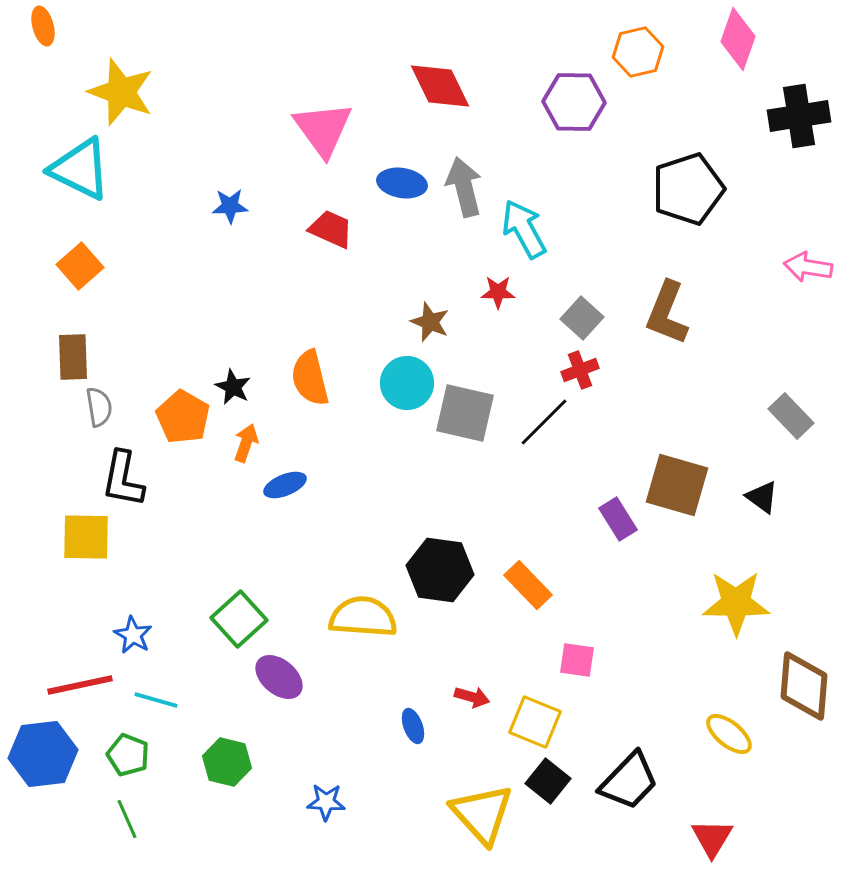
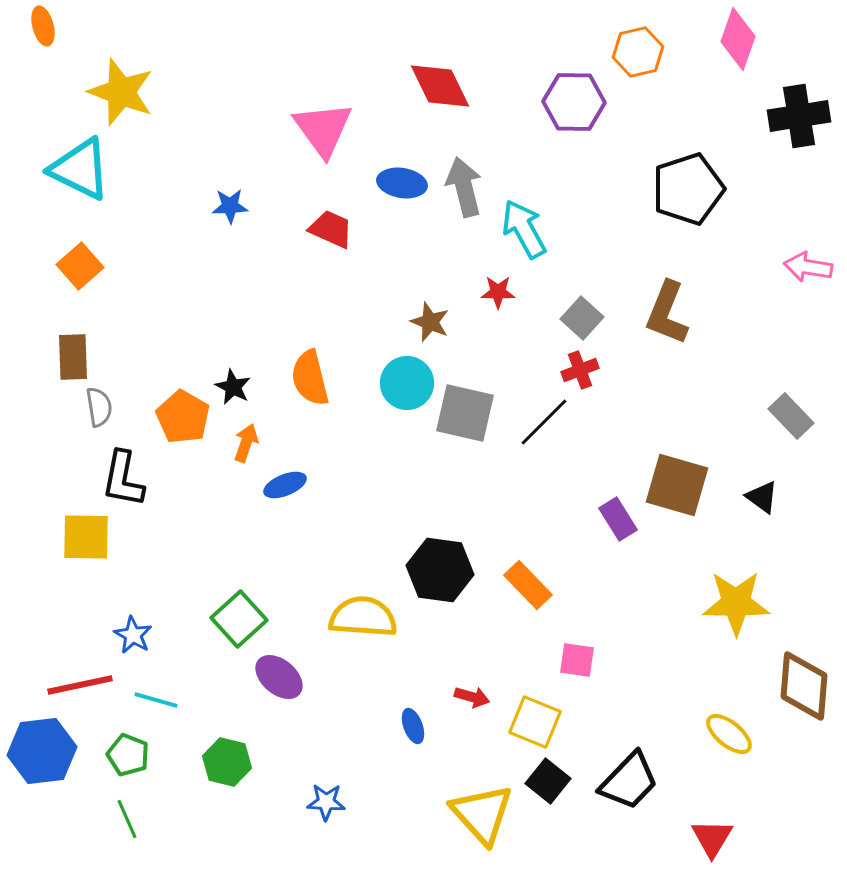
blue hexagon at (43, 754): moved 1 px left, 3 px up
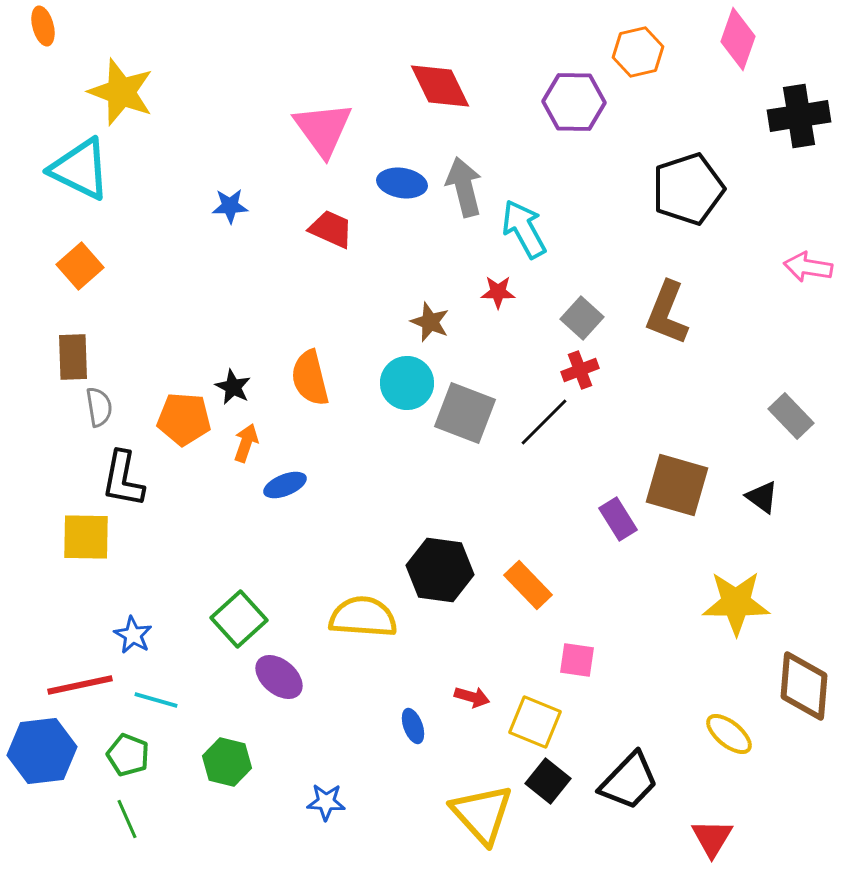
gray square at (465, 413): rotated 8 degrees clockwise
orange pentagon at (183, 417): moved 1 px right, 2 px down; rotated 26 degrees counterclockwise
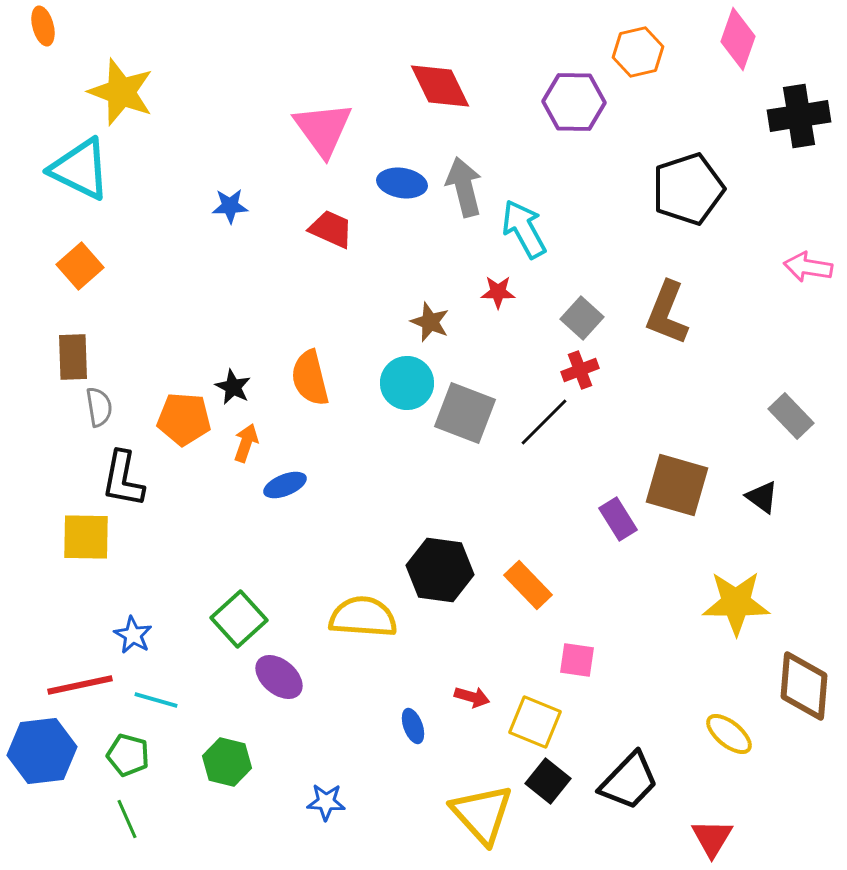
green pentagon at (128, 755): rotated 6 degrees counterclockwise
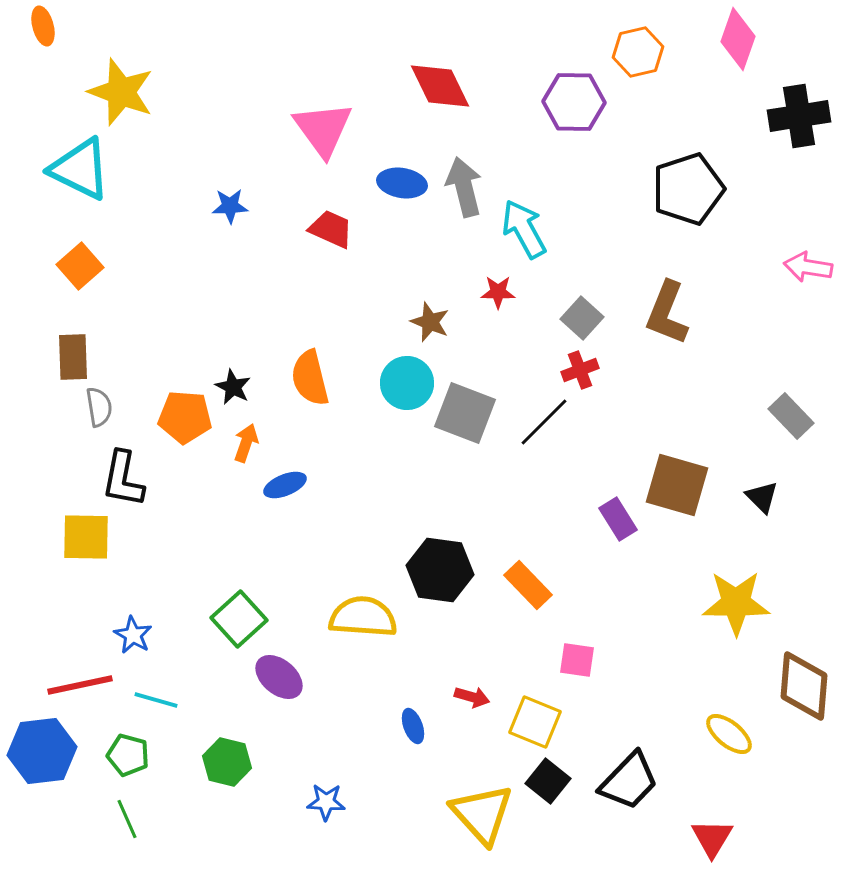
orange pentagon at (184, 419): moved 1 px right, 2 px up
black triangle at (762, 497): rotated 9 degrees clockwise
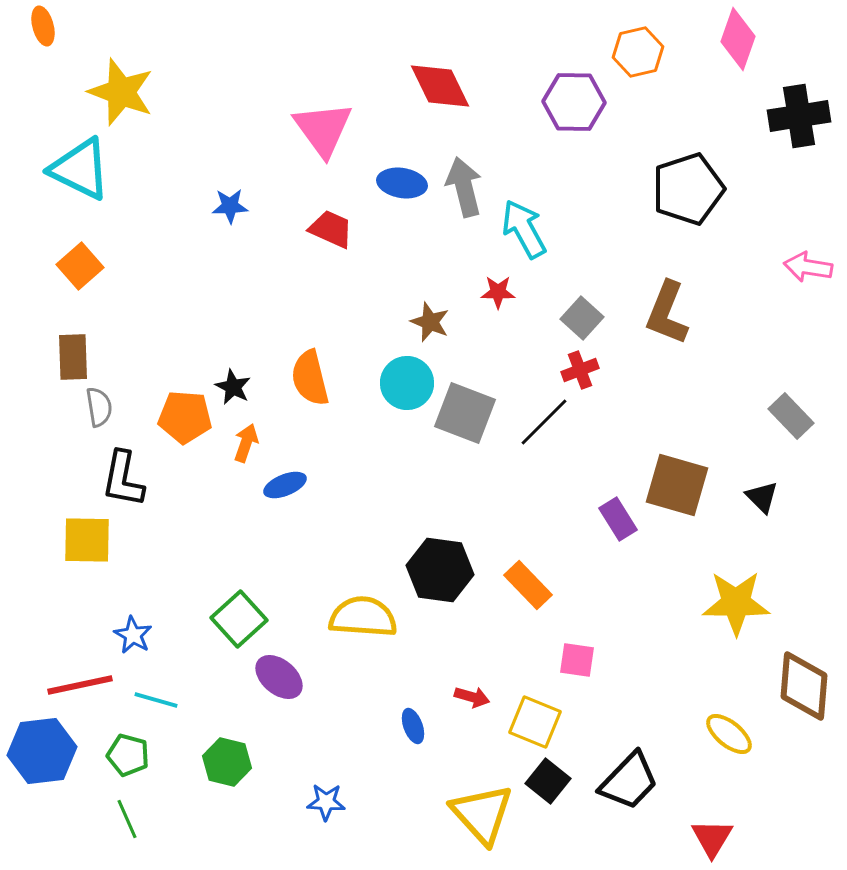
yellow square at (86, 537): moved 1 px right, 3 px down
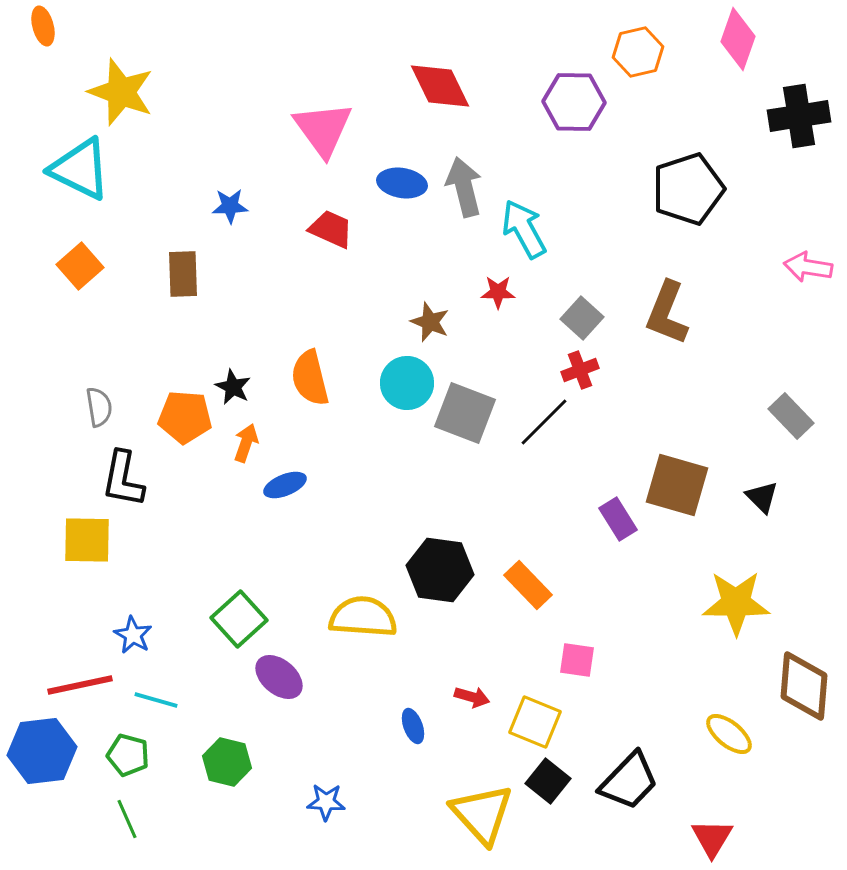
brown rectangle at (73, 357): moved 110 px right, 83 px up
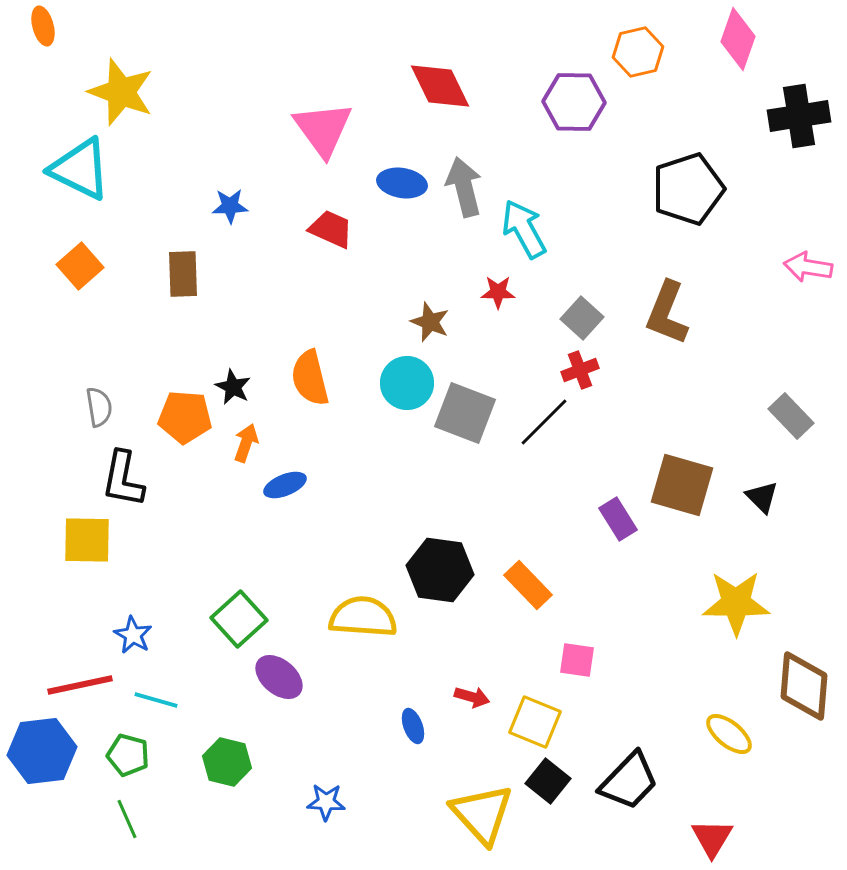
brown square at (677, 485): moved 5 px right
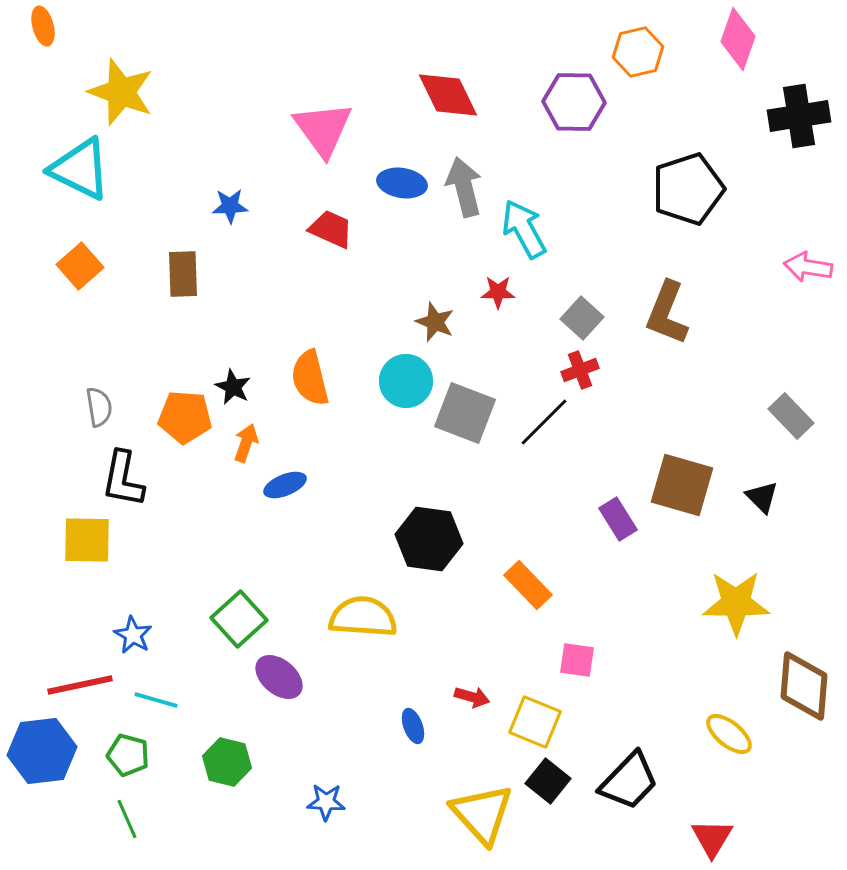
red diamond at (440, 86): moved 8 px right, 9 px down
brown star at (430, 322): moved 5 px right
cyan circle at (407, 383): moved 1 px left, 2 px up
black hexagon at (440, 570): moved 11 px left, 31 px up
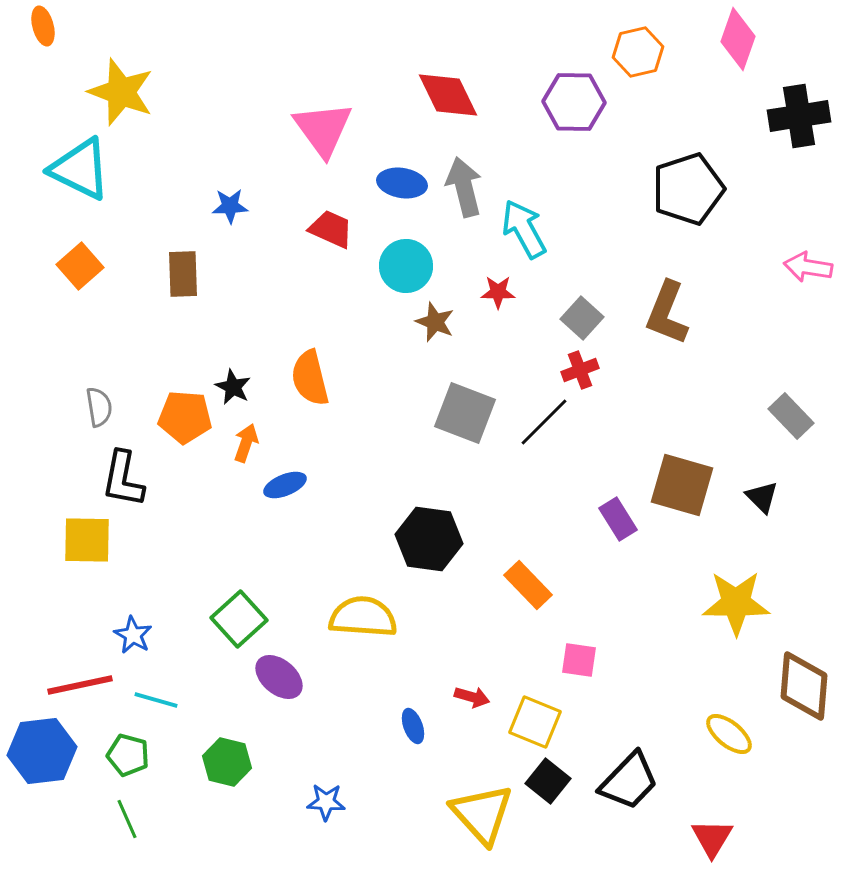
cyan circle at (406, 381): moved 115 px up
pink square at (577, 660): moved 2 px right
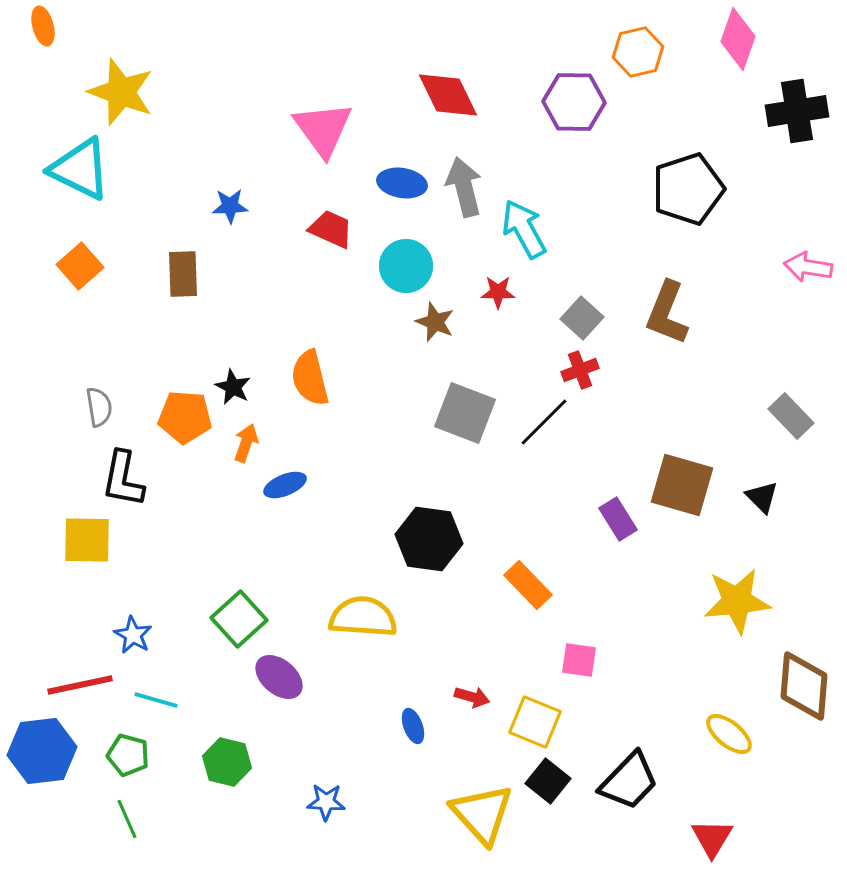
black cross at (799, 116): moved 2 px left, 5 px up
yellow star at (736, 603): moved 1 px right, 2 px up; rotated 6 degrees counterclockwise
